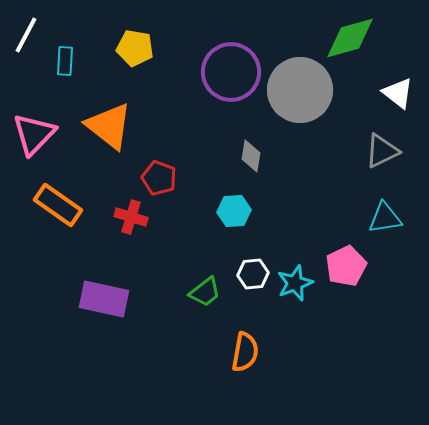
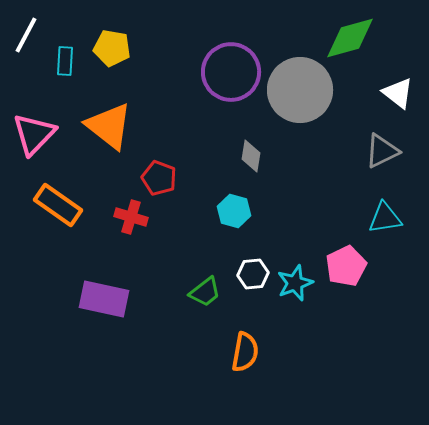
yellow pentagon: moved 23 px left
cyan hexagon: rotated 20 degrees clockwise
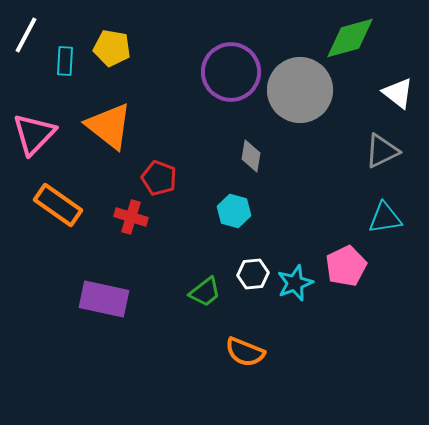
orange semicircle: rotated 102 degrees clockwise
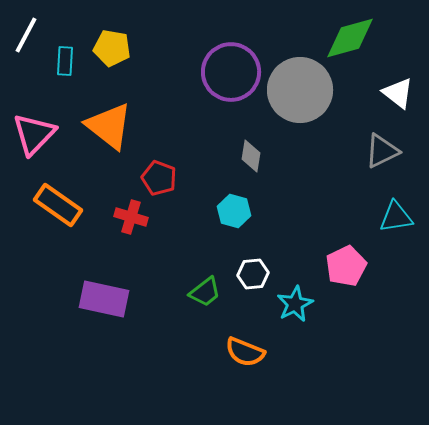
cyan triangle: moved 11 px right, 1 px up
cyan star: moved 21 px down; rotated 6 degrees counterclockwise
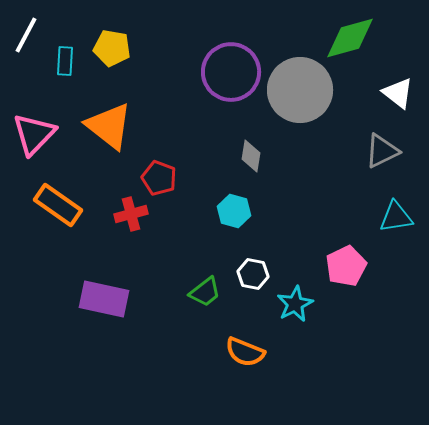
red cross: moved 3 px up; rotated 32 degrees counterclockwise
white hexagon: rotated 16 degrees clockwise
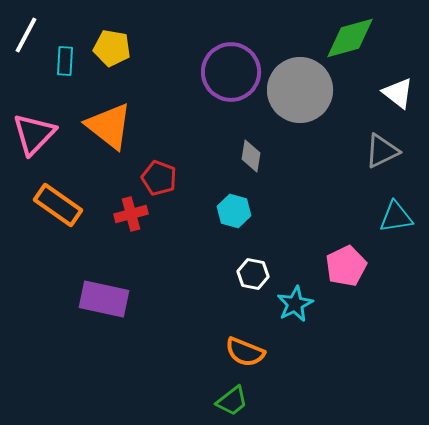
green trapezoid: moved 27 px right, 109 px down
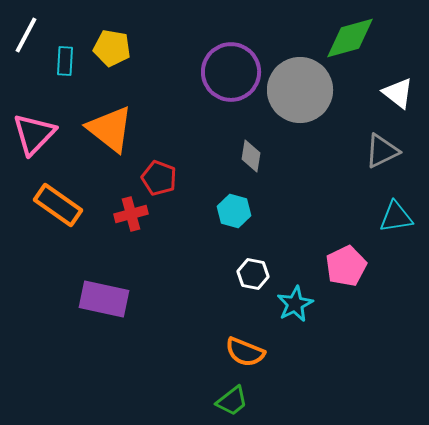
orange triangle: moved 1 px right, 3 px down
